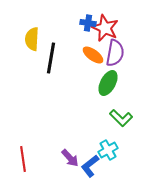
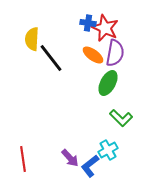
black line: rotated 48 degrees counterclockwise
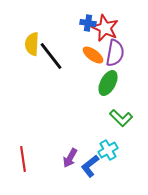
yellow semicircle: moved 5 px down
black line: moved 2 px up
purple arrow: rotated 72 degrees clockwise
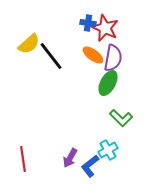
yellow semicircle: moved 3 px left; rotated 135 degrees counterclockwise
purple semicircle: moved 2 px left, 5 px down
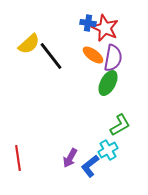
green L-shape: moved 1 px left, 7 px down; rotated 75 degrees counterclockwise
red line: moved 5 px left, 1 px up
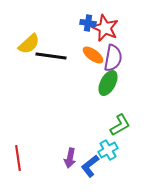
black line: rotated 44 degrees counterclockwise
purple arrow: rotated 18 degrees counterclockwise
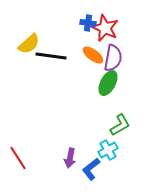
red line: rotated 25 degrees counterclockwise
blue L-shape: moved 1 px right, 3 px down
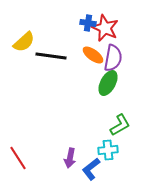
yellow semicircle: moved 5 px left, 2 px up
cyan cross: rotated 24 degrees clockwise
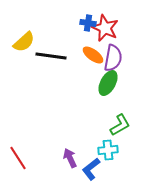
purple arrow: rotated 144 degrees clockwise
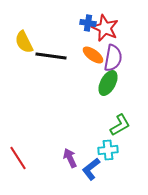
yellow semicircle: rotated 105 degrees clockwise
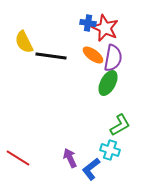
cyan cross: moved 2 px right; rotated 24 degrees clockwise
red line: rotated 25 degrees counterclockwise
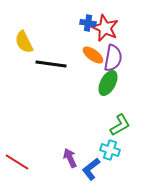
black line: moved 8 px down
red line: moved 1 px left, 4 px down
